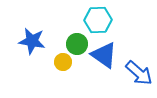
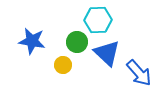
green circle: moved 2 px up
blue triangle: moved 3 px right, 2 px up; rotated 8 degrees clockwise
yellow circle: moved 3 px down
blue arrow: rotated 8 degrees clockwise
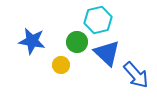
cyan hexagon: rotated 12 degrees counterclockwise
yellow circle: moved 2 px left
blue arrow: moved 3 px left, 2 px down
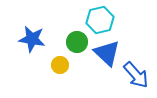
cyan hexagon: moved 2 px right
blue star: moved 2 px up
yellow circle: moved 1 px left
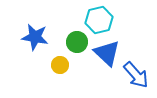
cyan hexagon: moved 1 px left
blue star: moved 3 px right, 2 px up
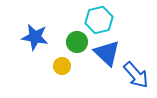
yellow circle: moved 2 px right, 1 px down
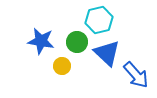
blue star: moved 6 px right, 4 px down
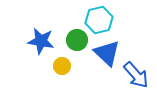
green circle: moved 2 px up
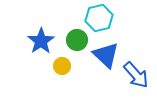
cyan hexagon: moved 2 px up
blue star: rotated 28 degrees clockwise
blue triangle: moved 1 px left, 2 px down
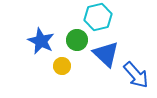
cyan hexagon: moved 1 px left, 1 px up
blue star: rotated 12 degrees counterclockwise
blue triangle: moved 1 px up
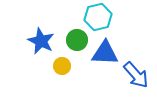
blue triangle: moved 1 px left, 1 px up; rotated 40 degrees counterclockwise
